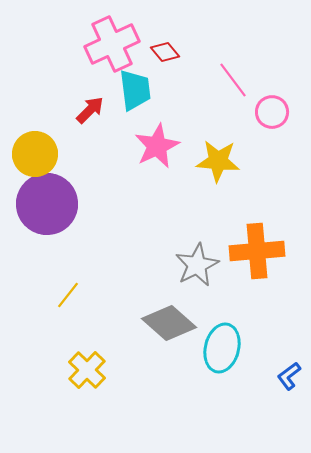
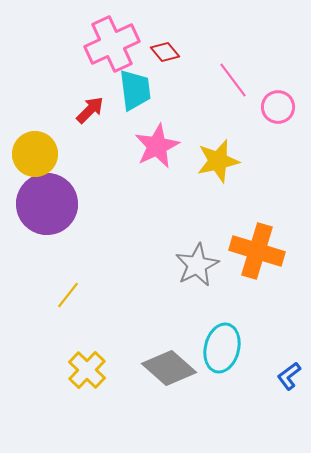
pink circle: moved 6 px right, 5 px up
yellow star: rotated 18 degrees counterclockwise
orange cross: rotated 22 degrees clockwise
gray diamond: moved 45 px down
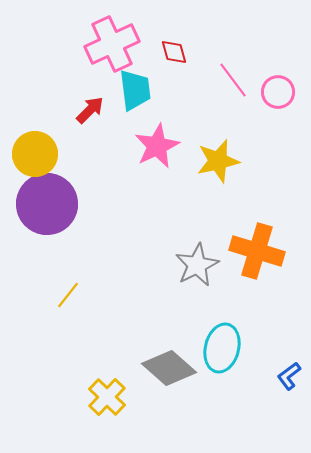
red diamond: moved 9 px right; rotated 24 degrees clockwise
pink circle: moved 15 px up
yellow cross: moved 20 px right, 27 px down
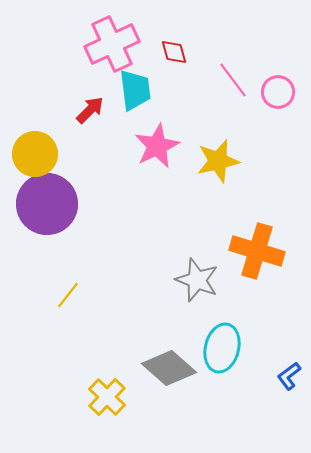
gray star: moved 15 px down; rotated 24 degrees counterclockwise
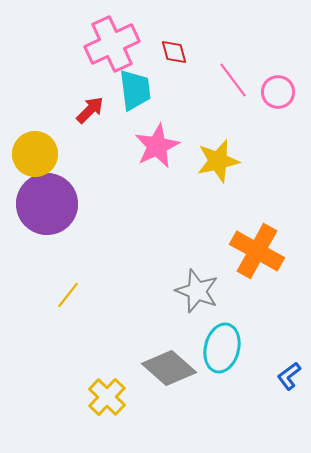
orange cross: rotated 12 degrees clockwise
gray star: moved 11 px down
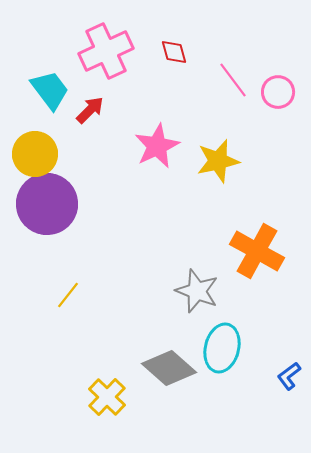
pink cross: moved 6 px left, 7 px down
cyan trapezoid: moved 85 px left; rotated 30 degrees counterclockwise
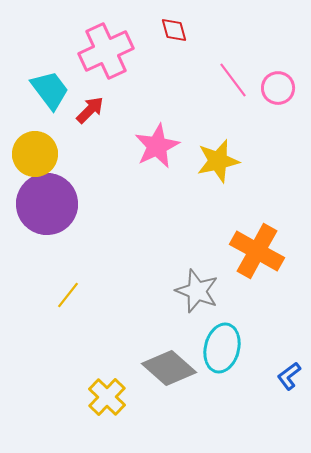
red diamond: moved 22 px up
pink circle: moved 4 px up
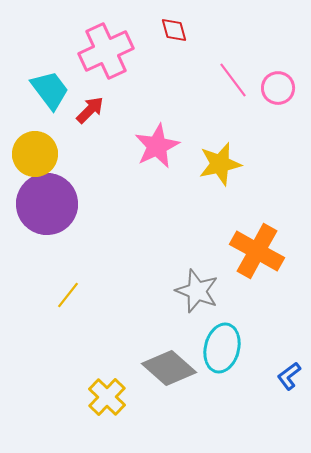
yellow star: moved 2 px right, 3 px down
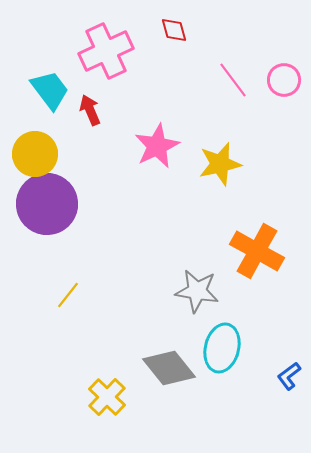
pink circle: moved 6 px right, 8 px up
red arrow: rotated 68 degrees counterclockwise
gray star: rotated 12 degrees counterclockwise
gray diamond: rotated 10 degrees clockwise
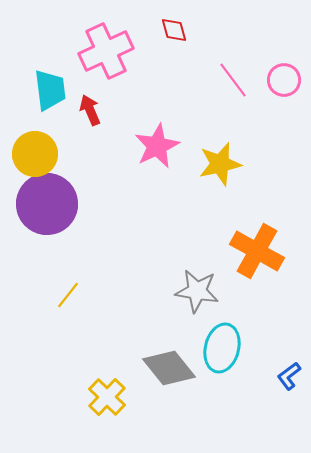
cyan trapezoid: rotated 30 degrees clockwise
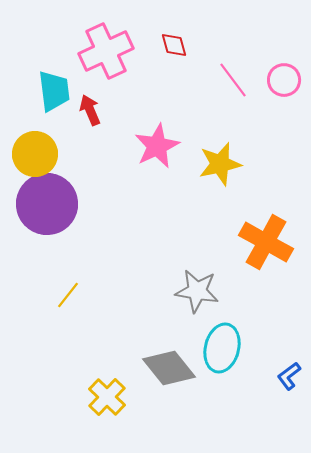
red diamond: moved 15 px down
cyan trapezoid: moved 4 px right, 1 px down
orange cross: moved 9 px right, 9 px up
